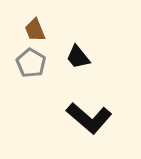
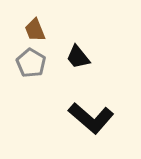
black L-shape: moved 2 px right
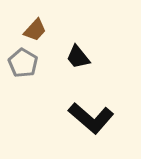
brown trapezoid: rotated 115 degrees counterclockwise
gray pentagon: moved 8 px left
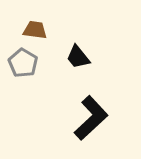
brown trapezoid: rotated 125 degrees counterclockwise
black L-shape: rotated 84 degrees counterclockwise
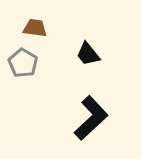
brown trapezoid: moved 2 px up
black trapezoid: moved 10 px right, 3 px up
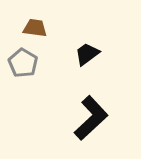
black trapezoid: moved 1 px left; rotated 92 degrees clockwise
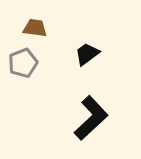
gray pentagon: rotated 20 degrees clockwise
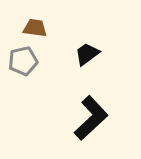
gray pentagon: moved 2 px up; rotated 8 degrees clockwise
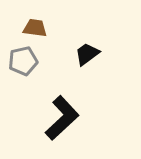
black L-shape: moved 29 px left
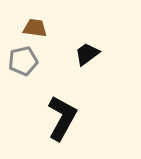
black L-shape: rotated 18 degrees counterclockwise
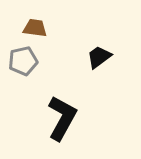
black trapezoid: moved 12 px right, 3 px down
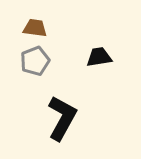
black trapezoid: rotated 28 degrees clockwise
gray pentagon: moved 12 px right; rotated 8 degrees counterclockwise
